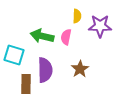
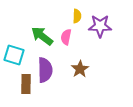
green arrow: rotated 25 degrees clockwise
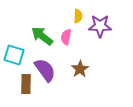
yellow semicircle: moved 1 px right
purple semicircle: rotated 35 degrees counterclockwise
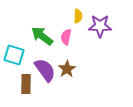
brown star: moved 13 px left
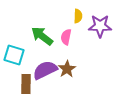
purple semicircle: rotated 80 degrees counterclockwise
